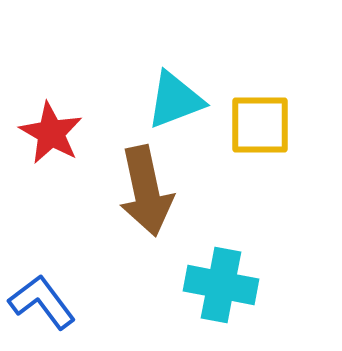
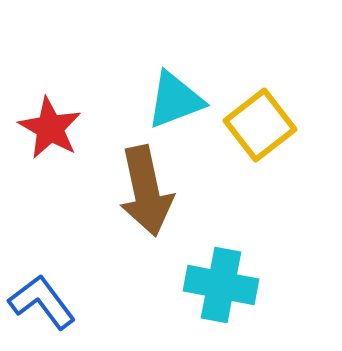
yellow square: rotated 38 degrees counterclockwise
red star: moved 1 px left, 5 px up
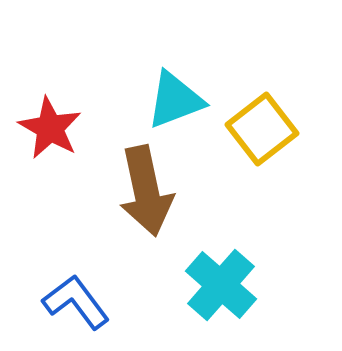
yellow square: moved 2 px right, 4 px down
cyan cross: rotated 30 degrees clockwise
blue L-shape: moved 34 px right
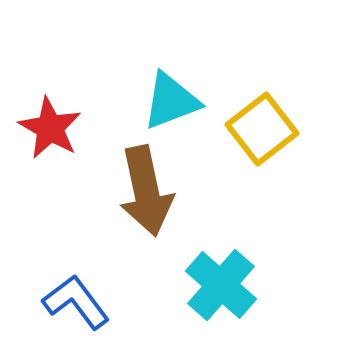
cyan triangle: moved 4 px left, 1 px down
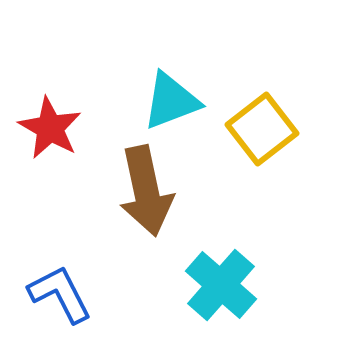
blue L-shape: moved 16 px left, 8 px up; rotated 10 degrees clockwise
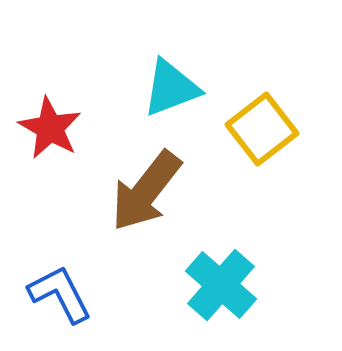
cyan triangle: moved 13 px up
brown arrow: rotated 50 degrees clockwise
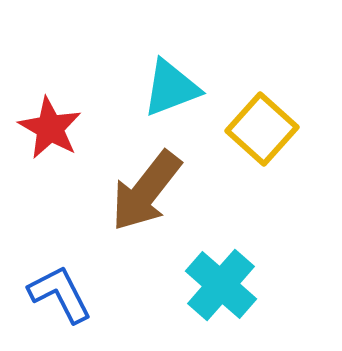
yellow square: rotated 10 degrees counterclockwise
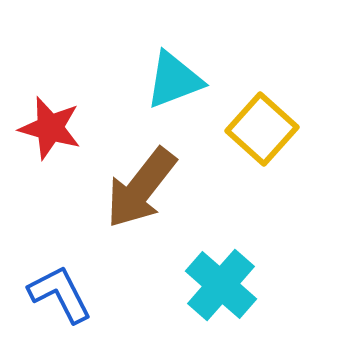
cyan triangle: moved 3 px right, 8 px up
red star: rotated 14 degrees counterclockwise
brown arrow: moved 5 px left, 3 px up
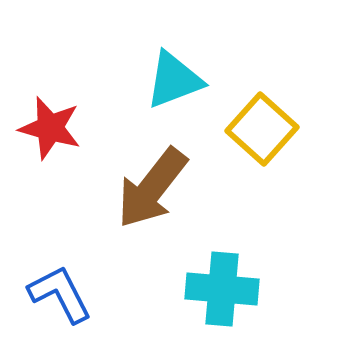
brown arrow: moved 11 px right
cyan cross: moved 1 px right, 4 px down; rotated 36 degrees counterclockwise
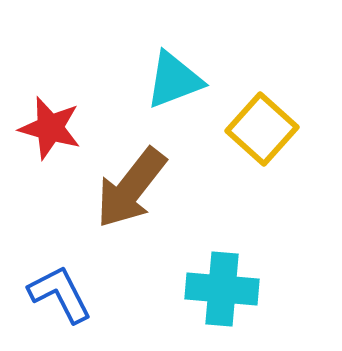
brown arrow: moved 21 px left
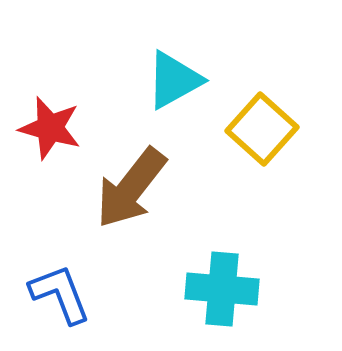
cyan triangle: rotated 8 degrees counterclockwise
blue L-shape: rotated 6 degrees clockwise
